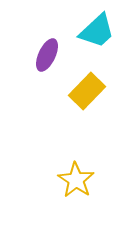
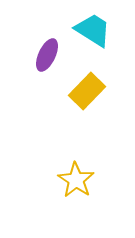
cyan trapezoid: moved 4 px left, 1 px up; rotated 105 degrees counterclockwise
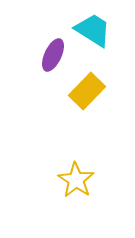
purple ellipse: moved 6 px right
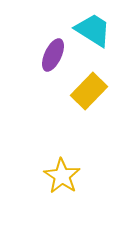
yellow rectangle: moved 2 px right
yellow star: moved 14 px left, 4 px up
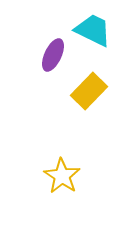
cyan trapezoid: rotated 6 degrees counterclockwise
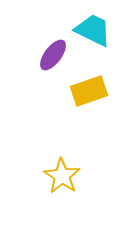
purple ellipse: rotated 12 degrees clockwise
yellow rectangle: rotated 27 degrees clockwise
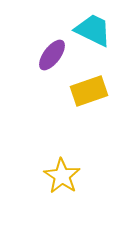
purple ellipse: moved 1 px left
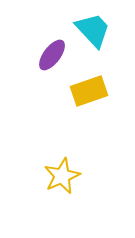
cyan trapezoid: rotated 21 degrees clockwise
yellow star: rotated 15 degrees clockwise
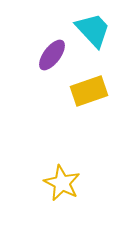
yellow star: moved 7 px down; rotated 21 degrees counterclockwise
